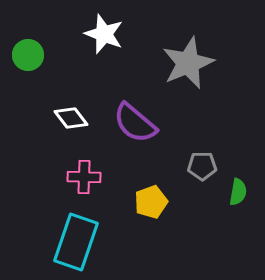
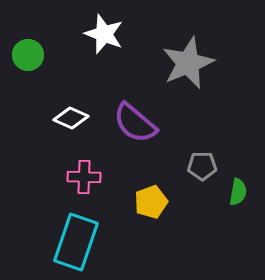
white diamond: rotated 28 degrees counterclockwise
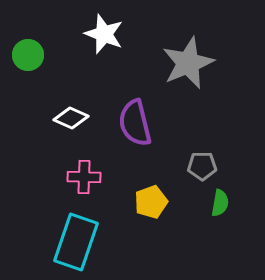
purple semicircle: rotated 36 degrees clockwise
green semicircle: moved 18 px left, 11 px down
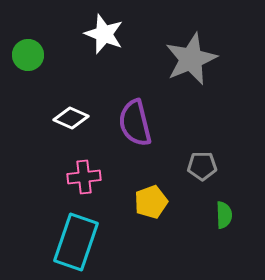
gray star: moved 3 px right, 4 px up
pink cross: rotated 8 degrees counterclockwise
green semicircle: moved 4 px right, 12 px down; rotated 12 degrees counterclockwise
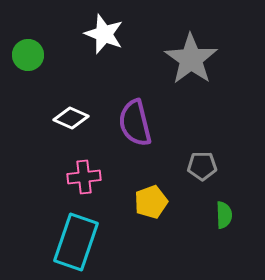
gray star: rotated 14 degrees counterclockwise
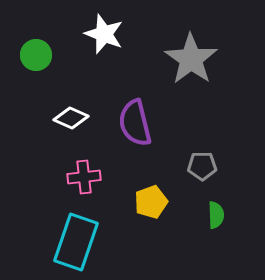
green circle: moved 8 px right
green semicircle: moved 8 px left
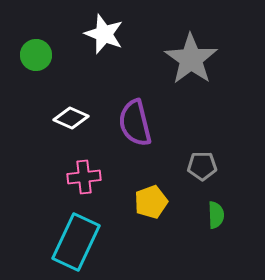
cyan rectangle: rotated 6 degrees clockwise
